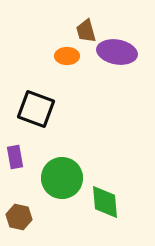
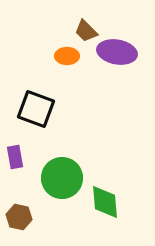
brown trapezoid: rotated 30 degrees counterclockwise
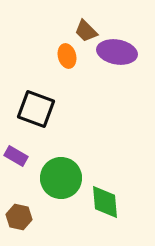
orange ellipse: rotated 75 degrees clockwise
purple rectangle: moved 1 px right, 1 px up; rotated 50 degrees counterclockwise
green circle: moved 1 px left
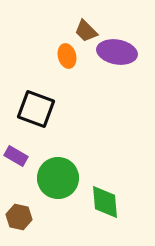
green circle: moved 3 px left
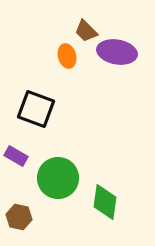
green diamond: rotated 12 degrees clockwise
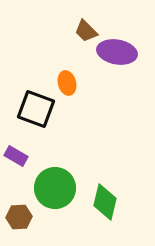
orange ellipse: moved 27 px down
green circle: moved 3 px left, 10 px down
green diamond: rotated 6 degrees clockwise
brown hexagon: rotated 15 degrees counterclockwise
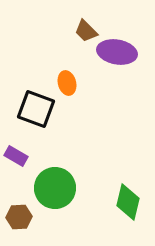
green diamond: moved 23 px right
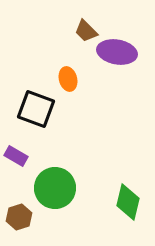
orange ellipse: moved 1 px right, 4 px up
brown hexagon: rotated 15 degrees counterclockwise
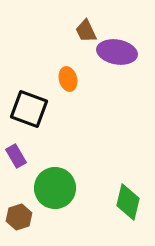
brown trapezoid: rotated 20 degrees clockwise
black square: moved 7 px left
purple rectangle: rotated 30 degrees clockwise
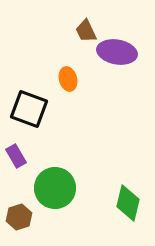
green diamond: moved 1 px down
